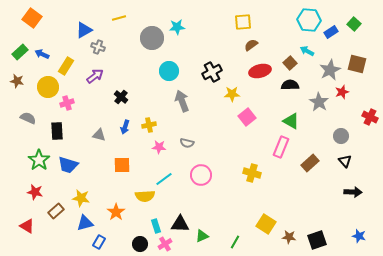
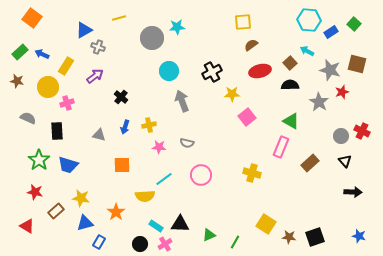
gray star at (330, 70): rotated 30 degrees counterclockwise
red cross at (370, 117): moved 8 px left, 14 px down
cyan rectangle at (156, 226): rotated 40 degrees counterclockwise
green triangle at (202, 236): moved 7 px right, 1 px up
black square at (317, 240): moved 2 px left, 3 px up
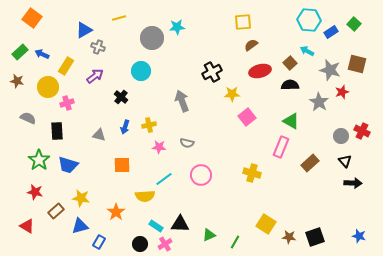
cyan circle at (169, 71): moved 28 px left
black arrow at (353, 192): moved 9 px up
blue triangle at (85, 223): moved 5 px left, 3 px down
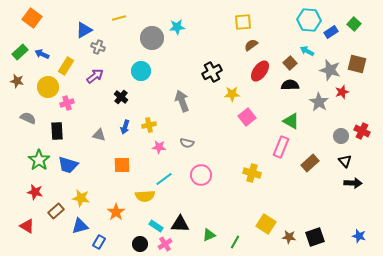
red ellipse at (260, 71): rotated 40 degrees counterclockwise
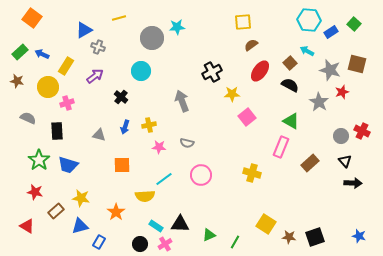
black semicircle at (290, 85): rotated 30 degrees clockwise
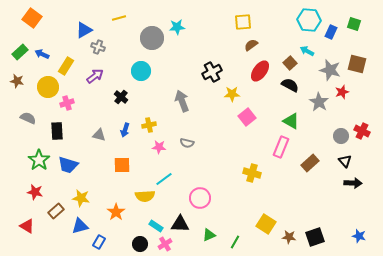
green square at (354, 24): rotated 24 degrees counterclockwise
blue rectangle at (331, 32): rotated 32 degrees counterclockwise
blue arrow at (125, 127): moved 3 px down
pink circle at (201, 175): moved 1 px left, 23 px down
